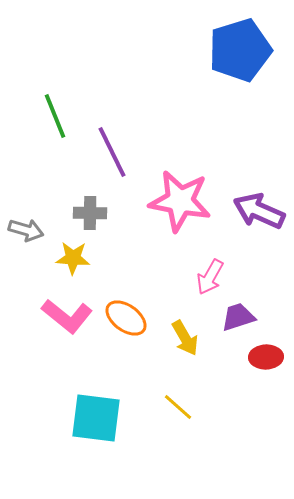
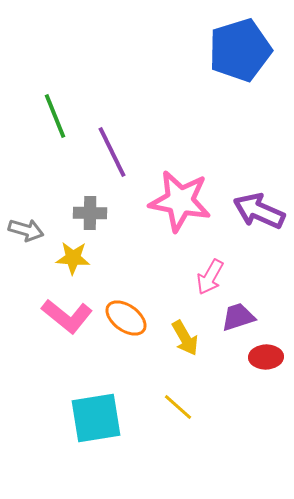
cyan square: rotated 16 degrees counterclockwise
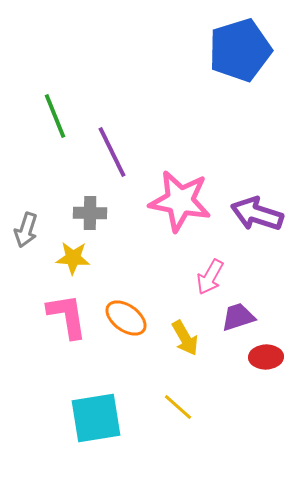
purple arrow: moved 2 px left, 3 px down; rotated 6 degrees counterclockwise
gray arrow: rotated 92 degrees clockwise
pink L-shape: rotated 138 degrees counterclockwise
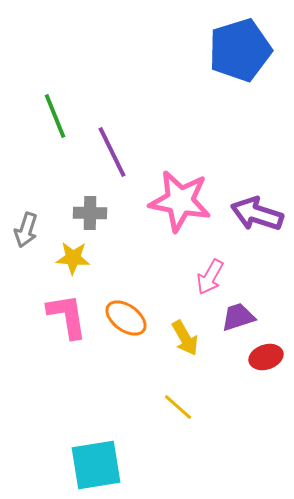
red ellipse: rotated 16 degrees counterclockwise
cyan square: moved 47 px down
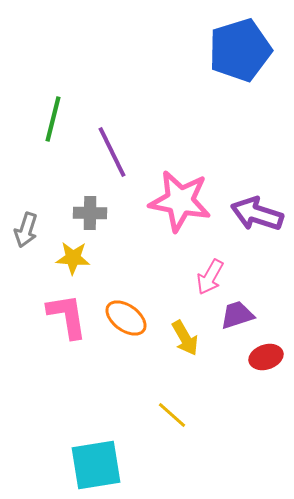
green line: moved 2 px left, 3 px down; rotated 36 degrees clockwise
purple trapezoid: moved 1 px left, 2 px up
yellow line: moved 6 px left, 8 px down
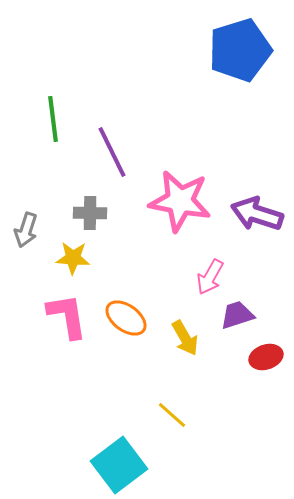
green line: rotated 21 degrees counterclockwise
cyan square: moved 23 px right; rotated 28 degrees counterclockwise
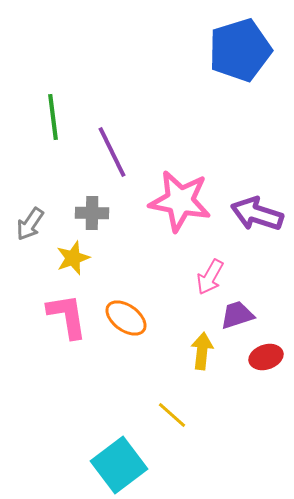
green line: moved 2 px up
gray cross: moved 2 px right
gray arrow: moved 4 px right, 6 px up; rotated 16 degrees clockwise
yellow star: rotated 24 degrees counterclockwise
yellow arrow: moved 17 px right, 13 px down; rotated 144 degrees counterclockwise
